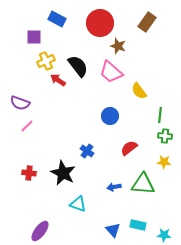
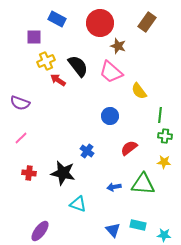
pink line: moved 6 px left, 12 px down
black star: rotated 15 degrees counterclockwise
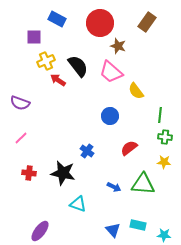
yellow semicircle: moved 3 px left
green cross: moved 1 px down
blue arrow: rotated 144 degrees counterclockwise
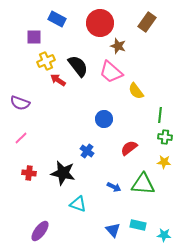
blue circle: moved 6 px left, 3 px down
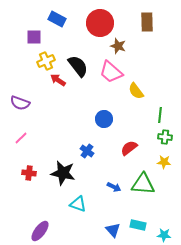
brown rectangle: rotated 36 degrees counterclockwise
